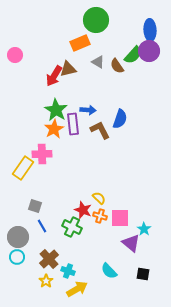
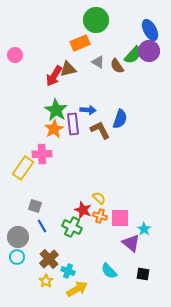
blue ellipse: rotated 25 degrees counterclockwise
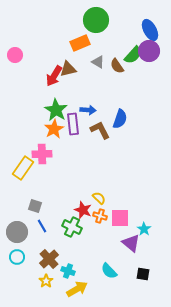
gray circle: moved 1 px left, 5 px up
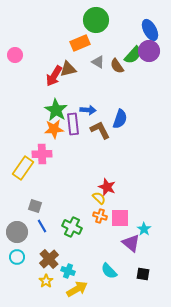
orange star: rotated 24 degrees clockwise
red star: moved 24 px right, 23 px up
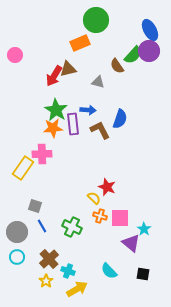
gray triangle: moved 20 px down; rotated 16 degrees counterclockwise
orange star: moved 1 px left, 1 px up
yellow semicircle: moved 5 px left
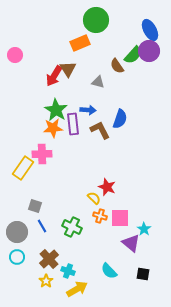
brown triangle: rotated 48 degrees counterclockwise
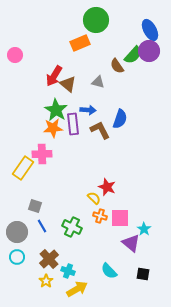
brown triangle: moved 15 px down; rotated 18 degrees counterclockwise
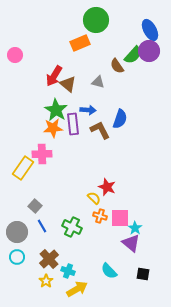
gray square: rotated 24 degrees clockwise
cyan star: moved 9 px left, 1 px up
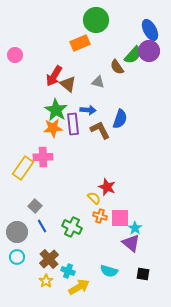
brown semicircle: moved 1 px down
pink cross: moved 1 px right, 3 px down
cyan semicircle: rotated 30 degrees counterclockwise
yellow arrow: moved 2 px right, 2 px up
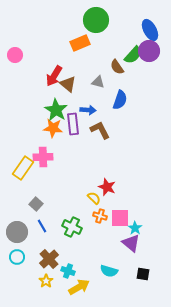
blue semicircle: moved 19 px up
orange star: rotated 12 degrees clockwise
gray square: moved 1 px right, 2 px up
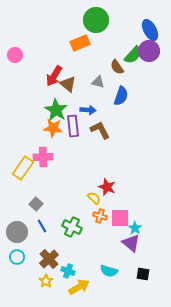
blue semicircle: moved 1 px right, 4 px up
purple rectangle: moved 2 px down
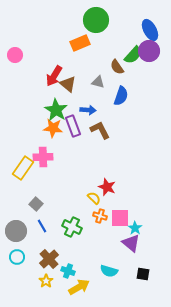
purple rectangle: rotated 15 degrees counterclockwise
gray circle: moved 1 px left, 1 px up
